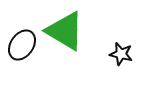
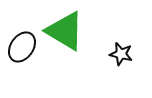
black ellipse: moved 2 px down
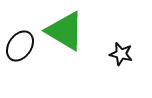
black ellipse: moved 2 px left, 1 px up
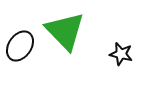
green triangle: rotated 15 degrees clockwise
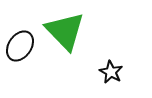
black star: moved 10 px left, 18 px down; rotated 15 degrees clockwise
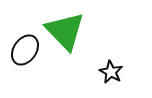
black ellipse: moved 5 px right, 4 px down
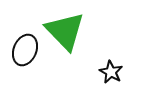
black ellipse: rotated 12 degrees counterclockwise
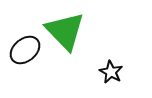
black ellipse: rotated 28 degrees clockwise
